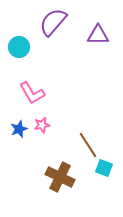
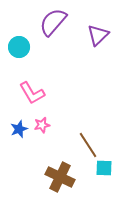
purple triangle: rotated 45 degrees counterclockwise
cyan square: rotated 18 degrees counterclockwise
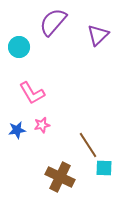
blue star: moved 2 px left, 1 px down; rotated 12 degrees clockwise
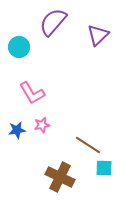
brown line: rotated 24 degrees counterclockwise
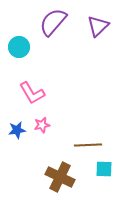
purple triangle: moved 9 px up
brown line: rotated 36 degrees counterclockwise
cyan square: moved 1 px down
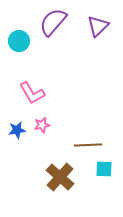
cyan circle: moved 6 px up
brown cross: rotated 16 degrees clockwise
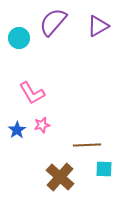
purple triangle: rotated 15 degrees clockwise
cyan circle: moved 3 px up
blue star: rotated 24 degrees counterclockwise
brown line: moved 1 px left
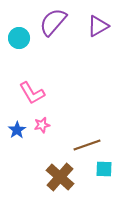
brown line: rotated 16 degrees counterclockwise
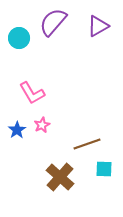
pink star: rotated 14 degrees counterclockwise
brown line: moved 1 px up
